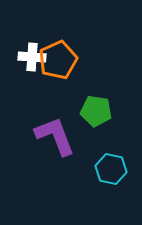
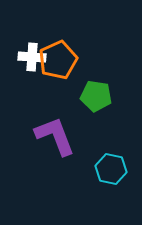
green pentagon: moved 15 px up
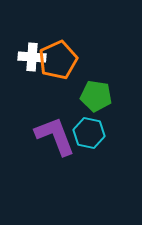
cyan hexagon: moved 22 px left, 36 px up
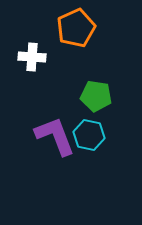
orange pentagon: moved 18 px right, 32 px up
cyan hexagon: moved 2 px down
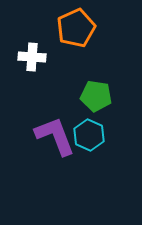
cyan hexagon: rotated 12 degrees clockwise
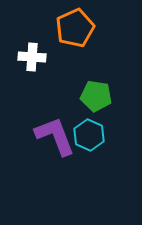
orange pentagon: moved 1 px left
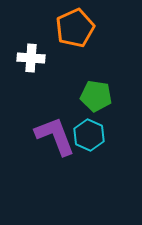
white cross: moved 1 px left, 1 px down
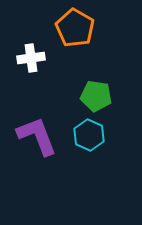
orange pentagon: rotated 18 degrees counterclockwise
white cross: rotated 12 degrees counterclockwise
purple L-shape: moved 18 px left
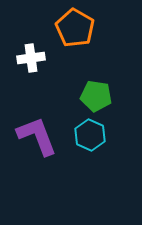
cyan hexagon: moved 1 px right
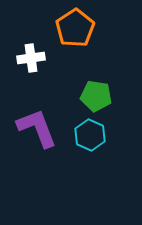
orange pentagon: rotated 9 degrees clockwise
purple L-shape: moved 8 px up
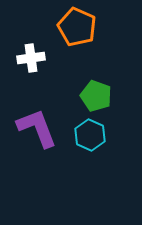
orange pentagon: moved 2 px right, 1 px up; rotated 15 degrees counterclockwise
green pentagon: rotated 12 degrees clockwise
